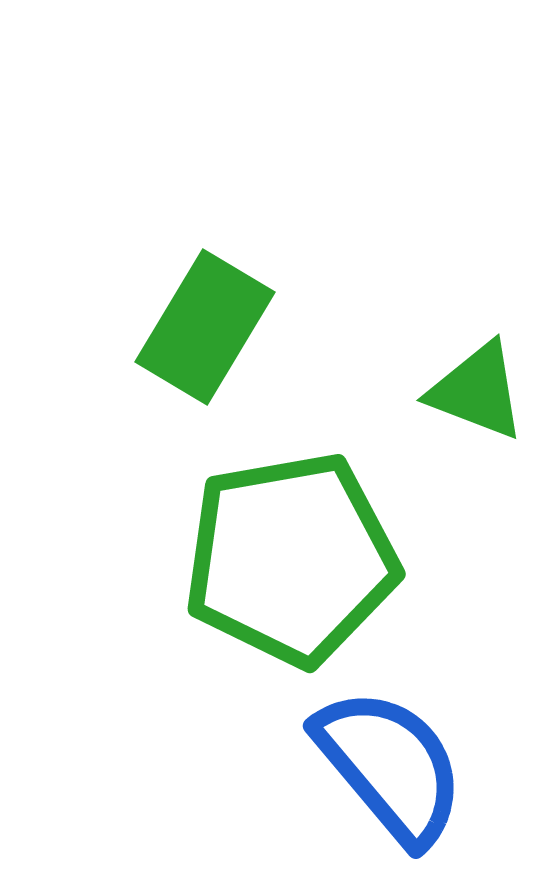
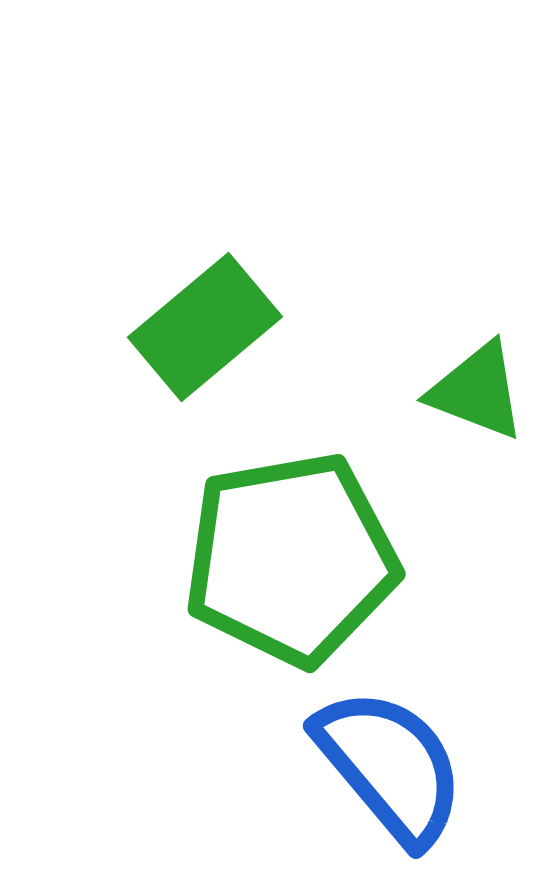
green rectangle: rotated 19 degrees clockwise
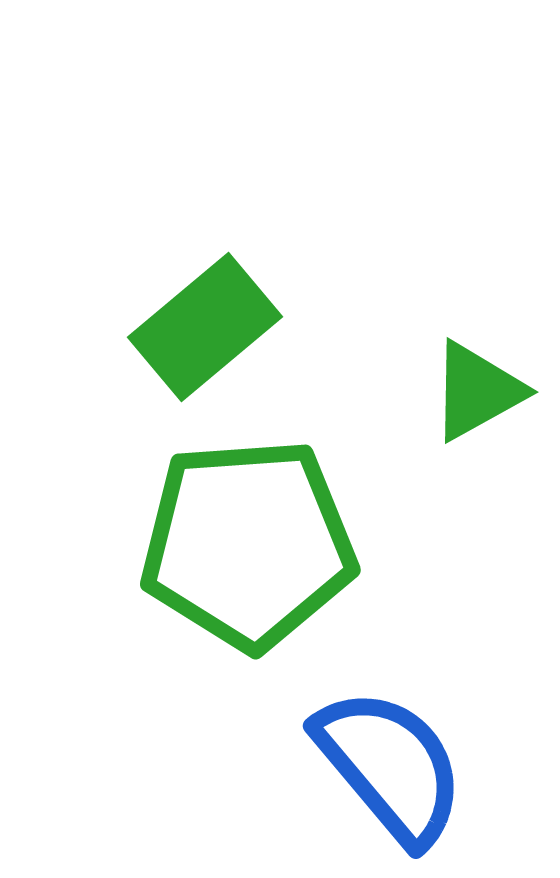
green triangle: rotated 50 degrees counterclockwise
green pentagon: moved 43 px left, 15 px up; rotated 6 degrees clockwise
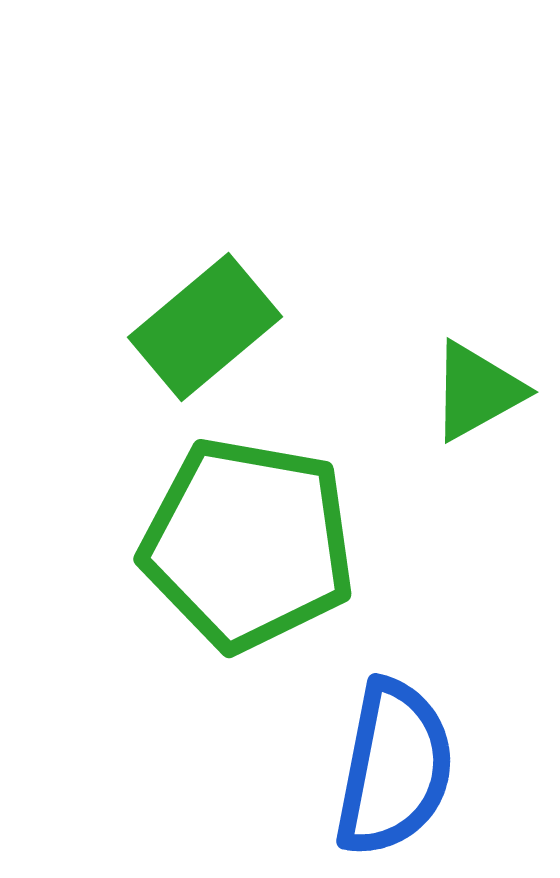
green pentagon: rotated 14 degrees clockwise
blue semicircle: moved 4 px right, 2 px down; rotated 51 degrees clockwise
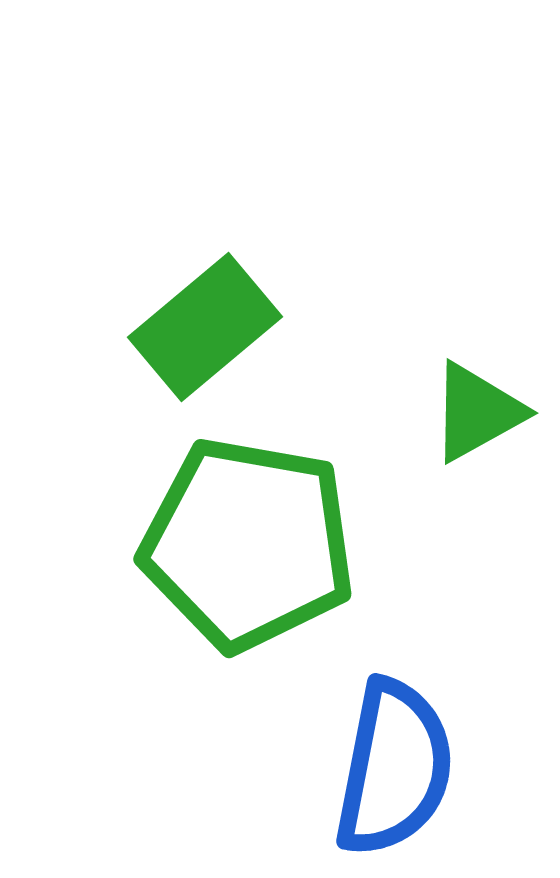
green triangle: moved 21 px down
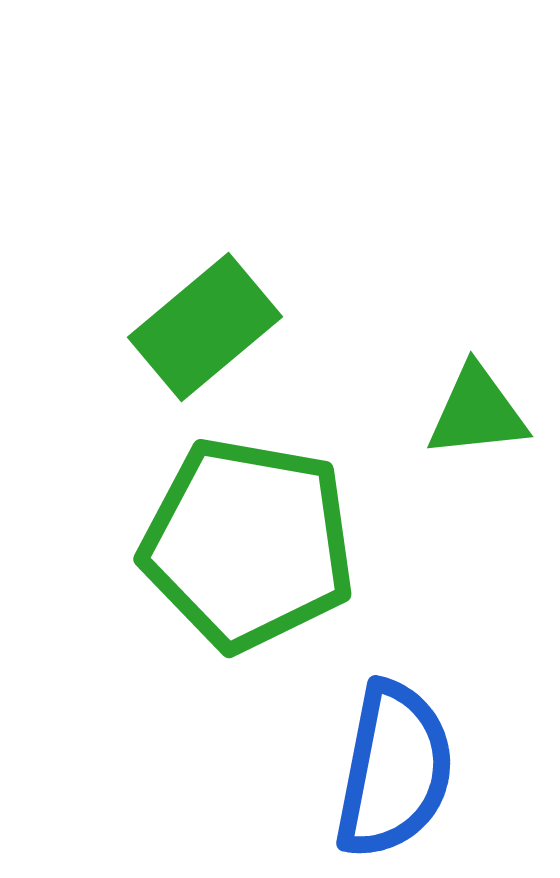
green triangle: rotated 23 degrees clockwise
blue semicircle: moved 2 px down
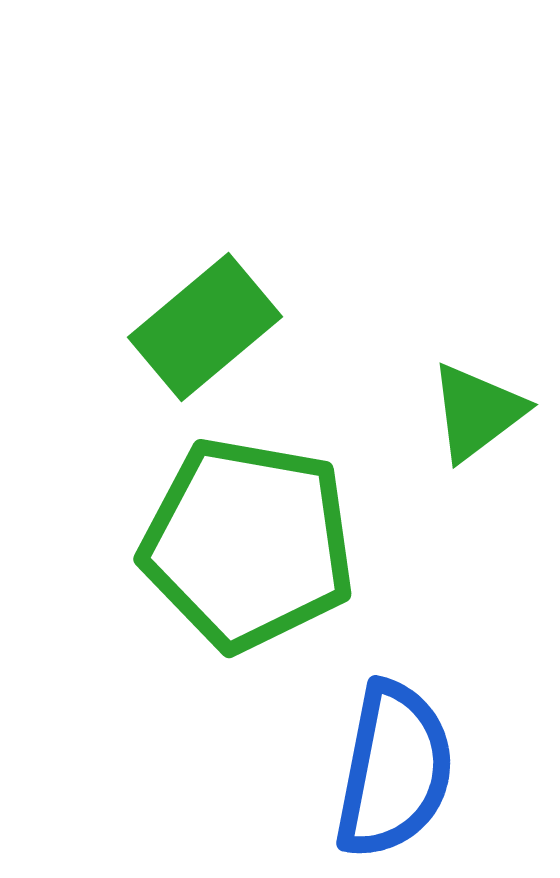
green triangle: rotated 31 degrees counterclockwise
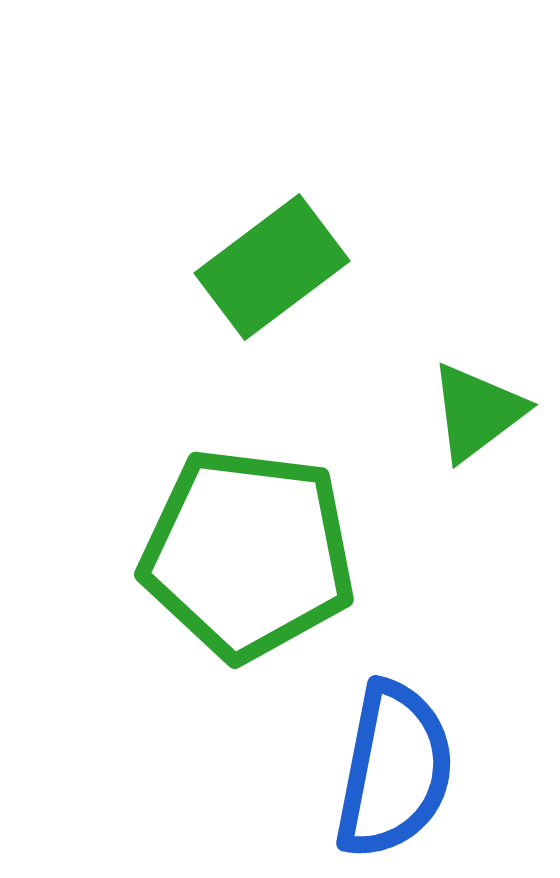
green rectangle: moved 67 px right, 60 px up; rotated 3 degrees clockwise
green pentagon: moved 10 px down; rotated 3 degrees counterclockwise
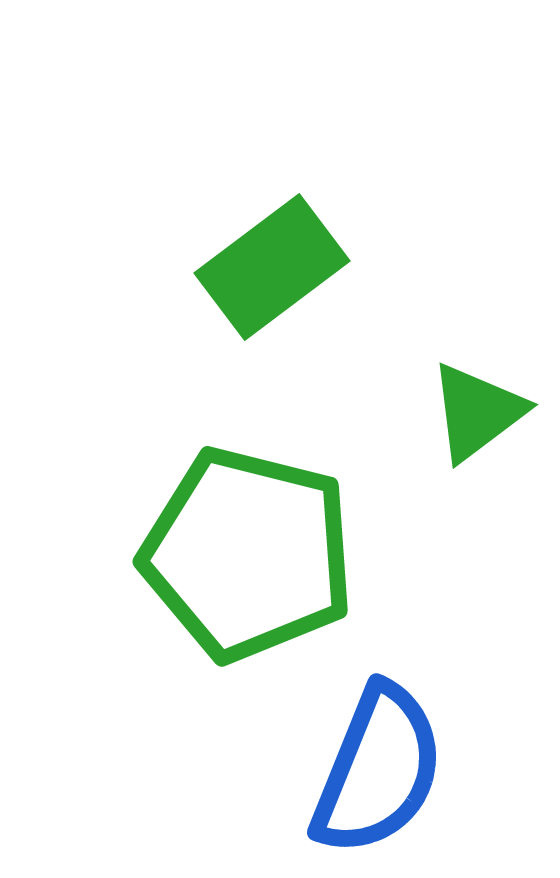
green pentagon: rotated 7 degrees clockwise
blue semicircle: moved 16 px left; rotated 11 degrees clockwise
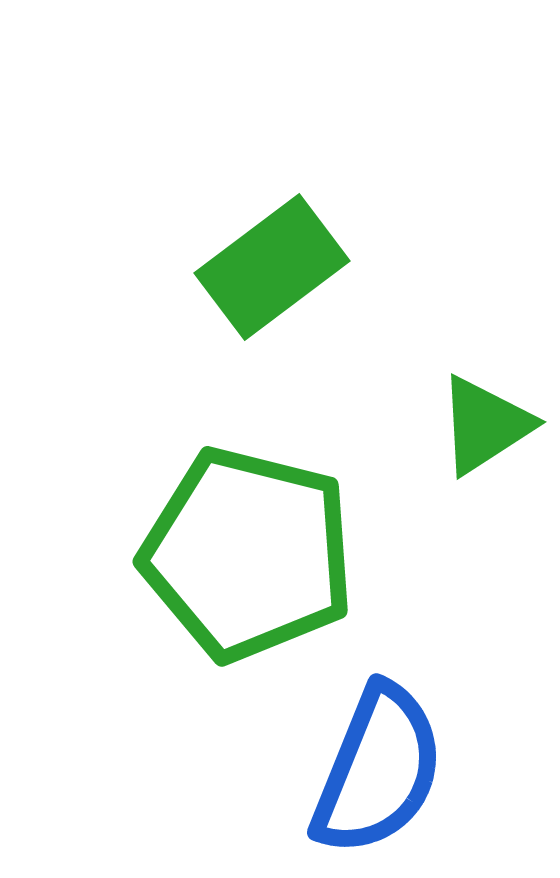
green triangle: moved 8 px right, 13 px down; rotated 4 degrees clockwise
